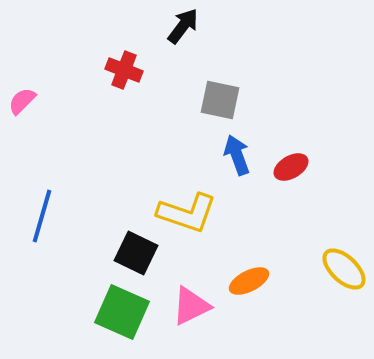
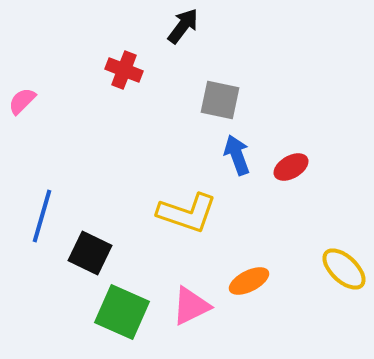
black square: moved 46 px left
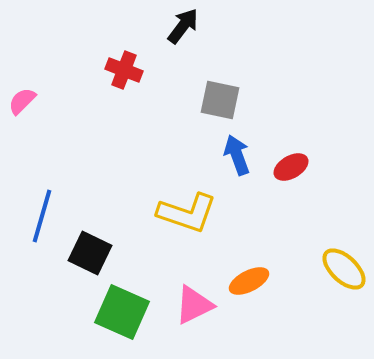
pink triangle: moved 3 px right, 1 px up
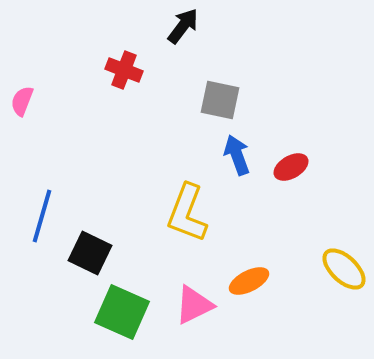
pink semicircle: rotated 24 degrees counterclockwise
yellow L-shape: rotated 92 degrees clockwise
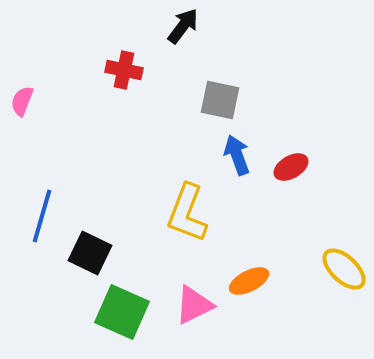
red cross: rotated 9 degrees counterclockwise
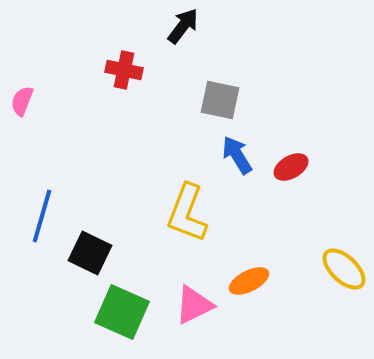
blue arrow: rotated 12 degrees counterclockwise
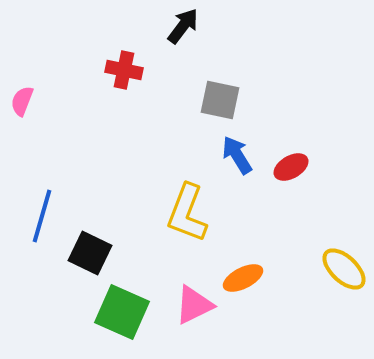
orange ellipse: moved 6 px left, 3 px up
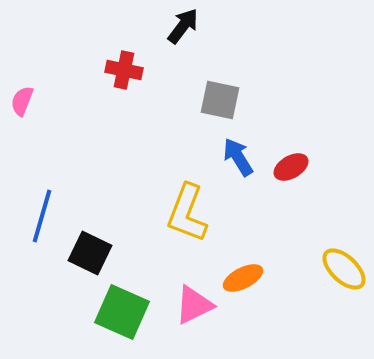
blue arrow: moved 1 px right, 2 px down
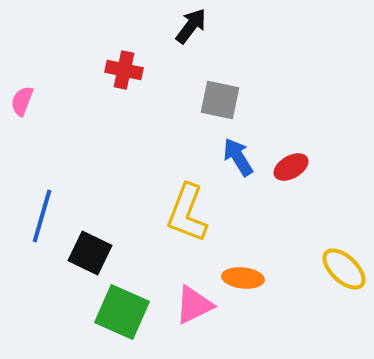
black arrow: moved 8 px right
orange ellipse: rotated 33 degrees clockwise
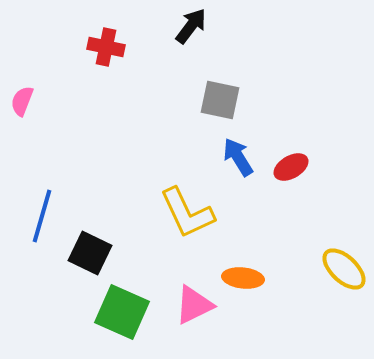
red cross: moved 18 px left, 23 px up
yellow L-shape: rotated 46 degrees counterclockwise
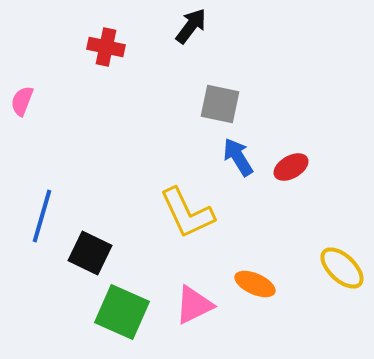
gray square: moved 4 px down
yellow ellipse: moved 2 px left, 1 px up
orange ellipse: moved 12 px right, 6 px down; rotated 18 degrees clockwise
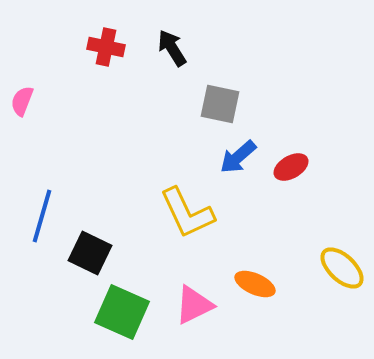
black arrow: moved 19 px left, 22 px down; rotated 69 degrees counterclockwise
blue arrow: rotated 99 degrees counterclockwise
